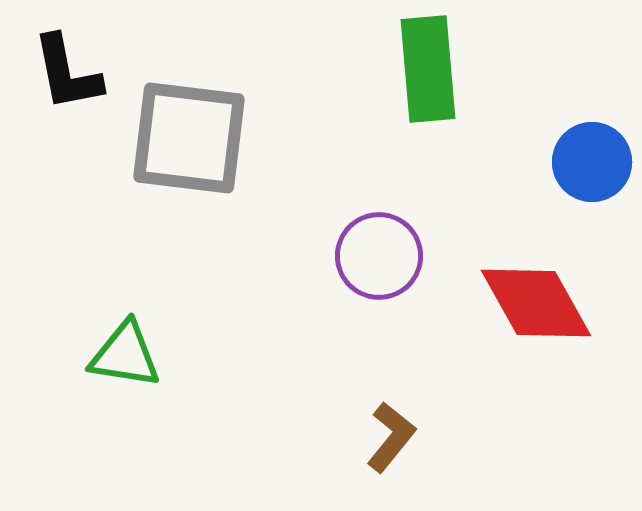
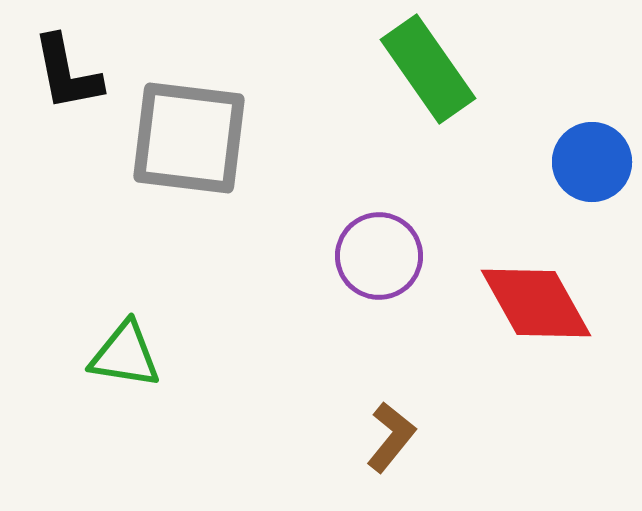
green rectangle: rotated 30 degrees counterclockwise
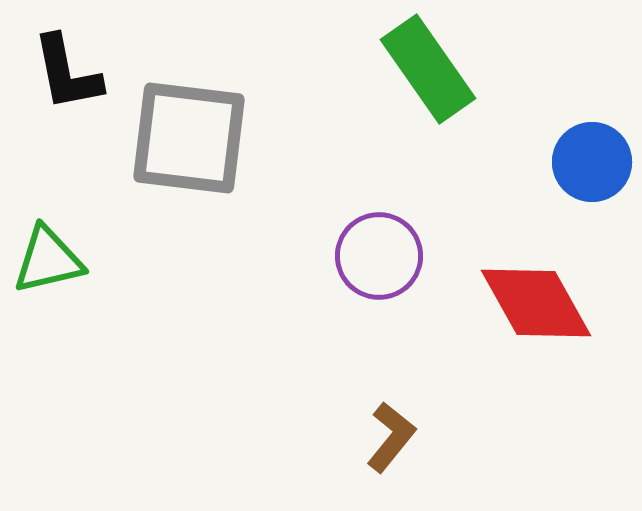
green triangle: moved 77 px left, 95 px up; rotated 22 degrees counterclockwise
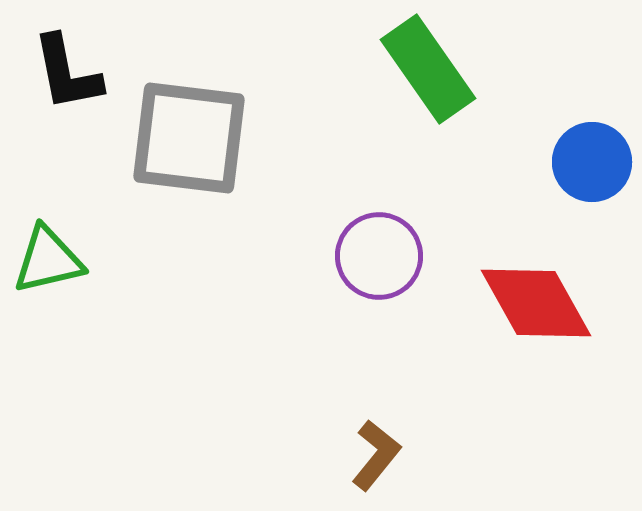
brown L-shape: moved 15 px left, 18 px down
